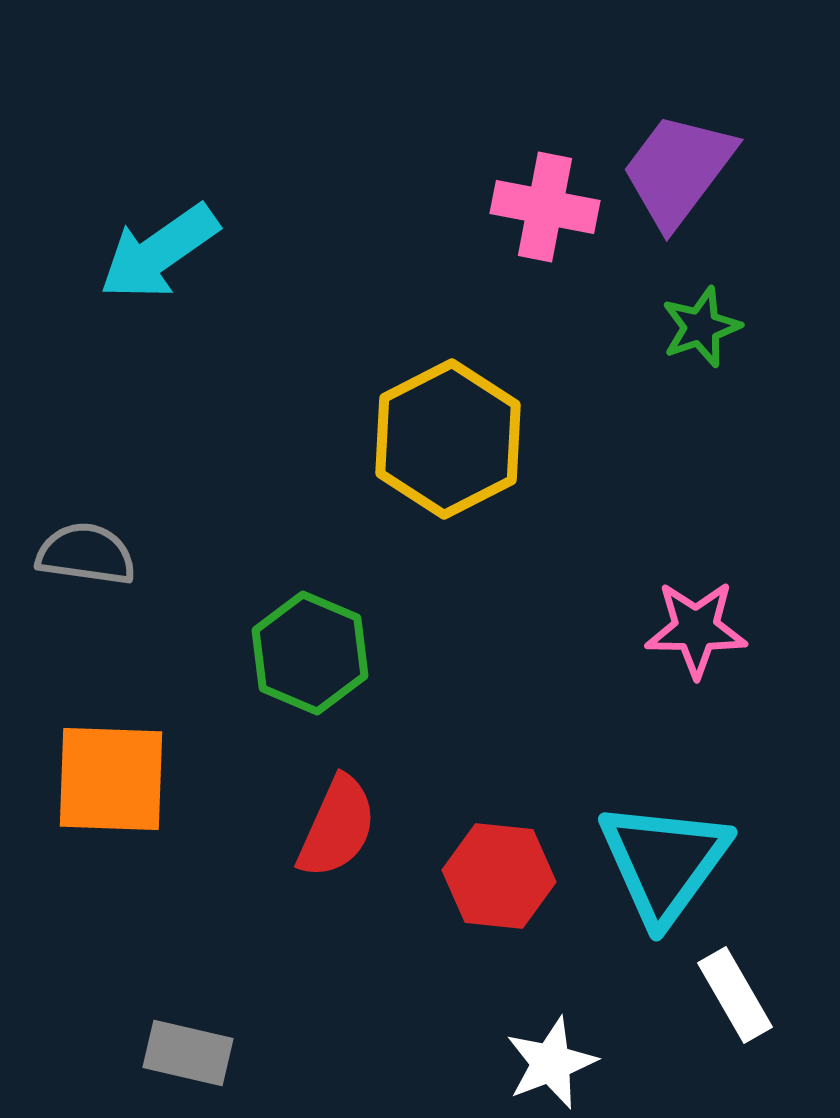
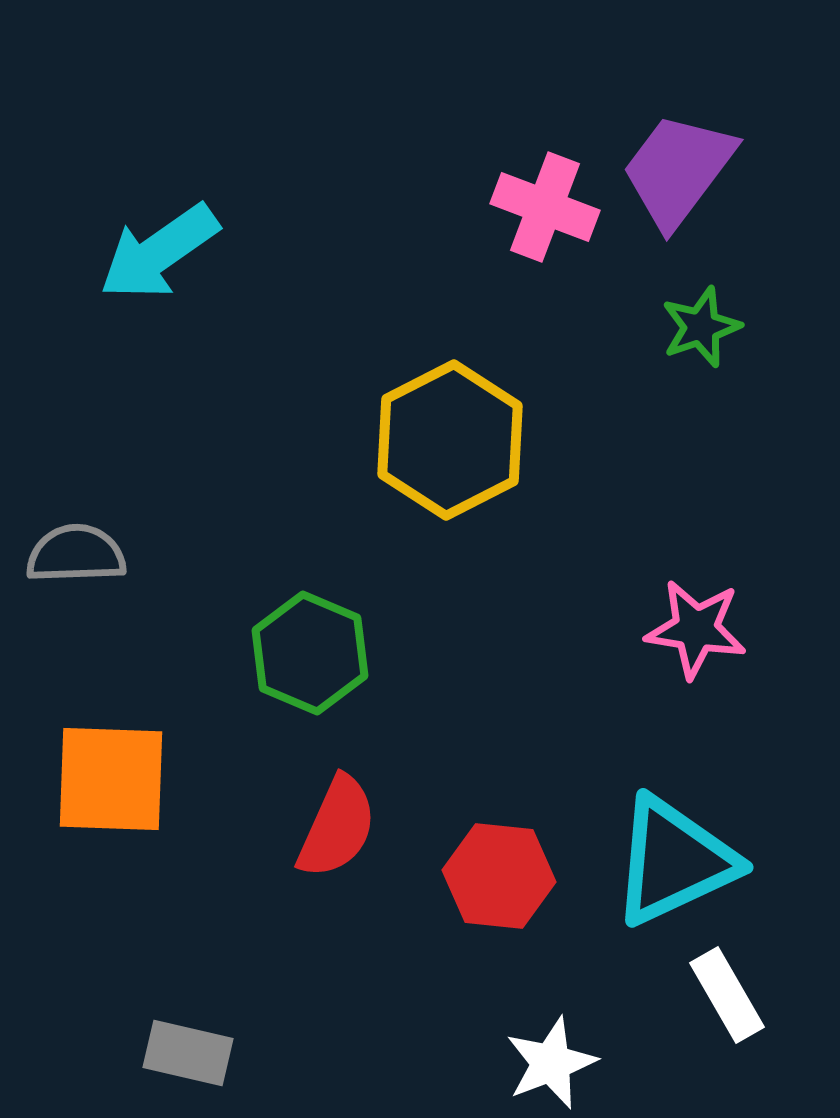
pink cross: rotated 10 degrees clockwise
yellow hexagon: moved 2 px right, 1 px down
gray semicircle: moved 10 px left; rotated 10 degrees counterclockwise
pink star: rotated 8 degrees clockwise
cyan triangle: moved 10 px right, 1 px up; rotated 29 degrees clockwise
white rectangle: moved 8 px left
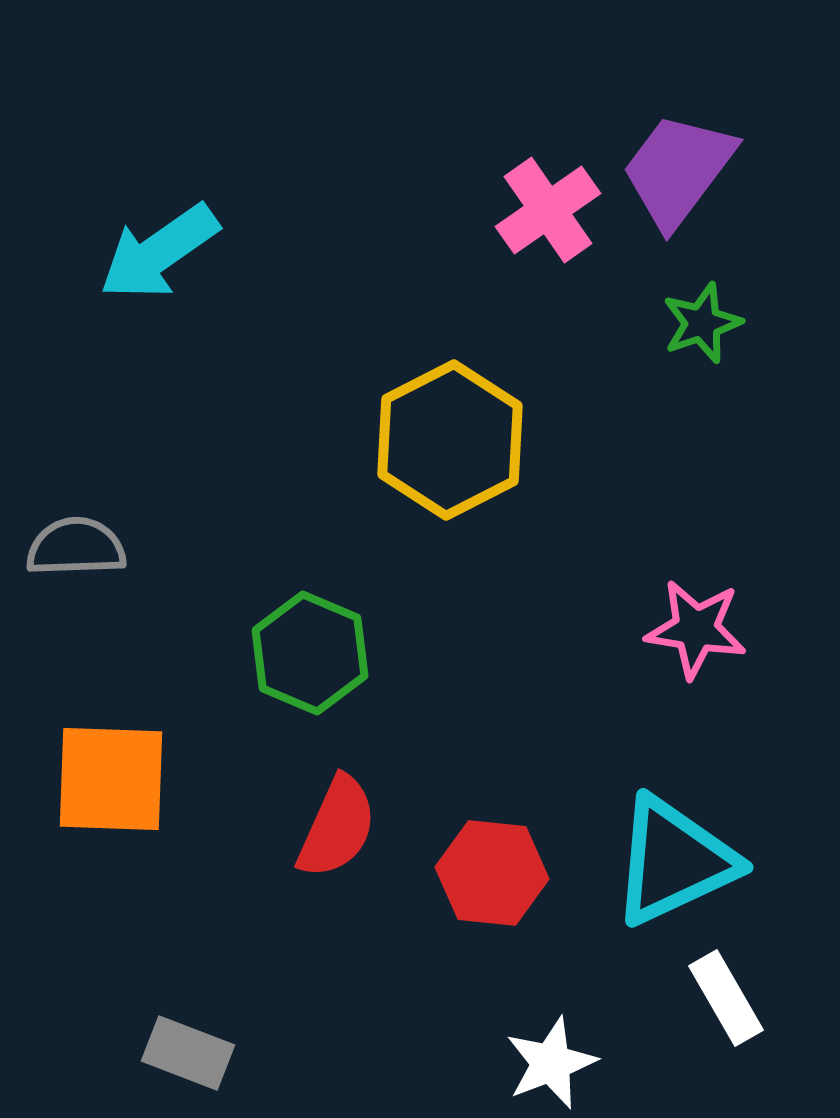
pink cross: moved 3 px right, 3 px down; rotated 34 degrees clockwise
green star: moved 1 px right, 4 px up
gray semicircle: moved 7 px up
red hexagon: moved 7 px left, 3 px up
white rectangle: moved 1 px left, 3 px down
gray rectangle: rotated 8 degrees clockwise
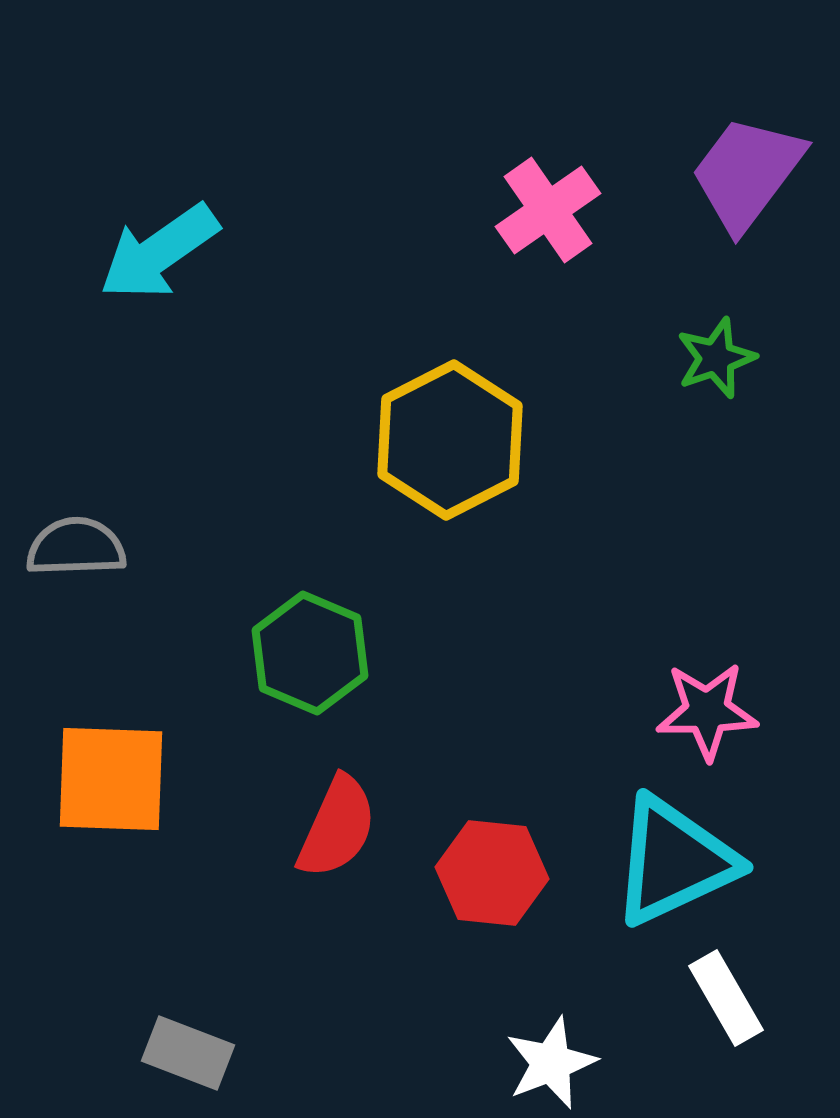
purple trapezoid: moved 69 px right, 3 px down
green star: moved 14 px right, 35 px down
pink star: moved 11 px right, 82 px down; rotated 10 degrees counterclockwise
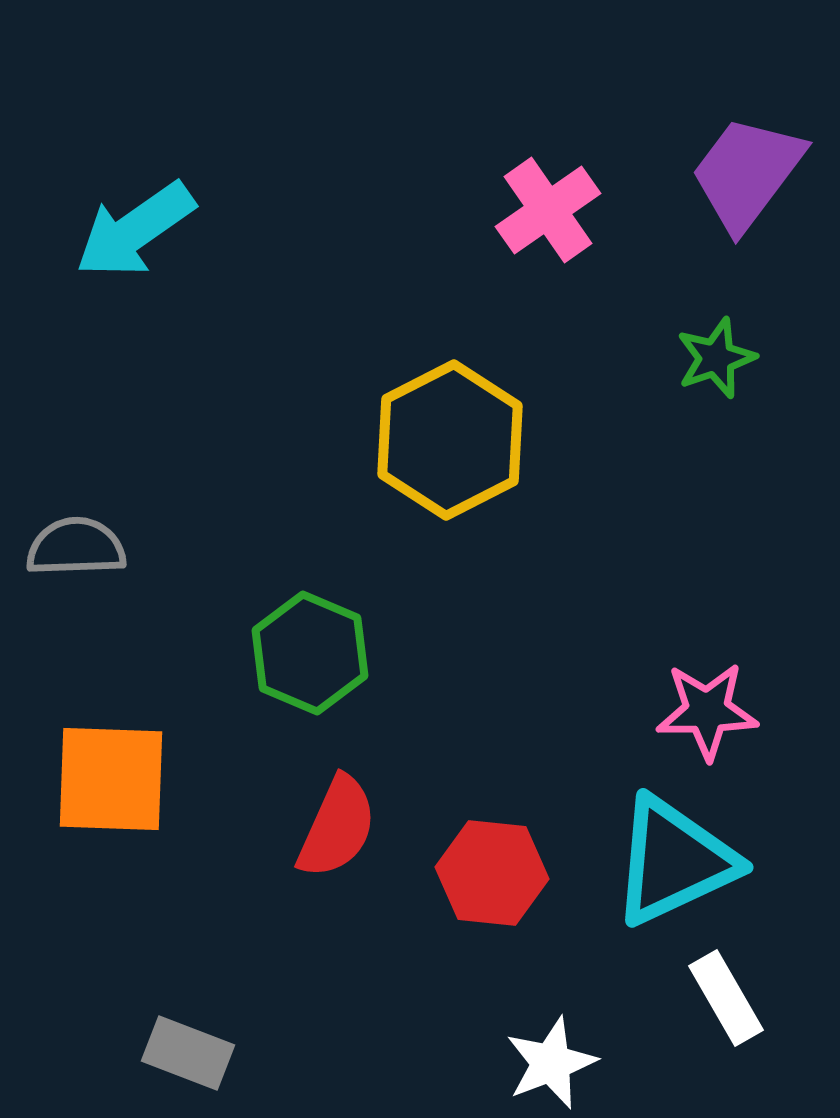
cyan arrow: moved 24 px left, 22 px up
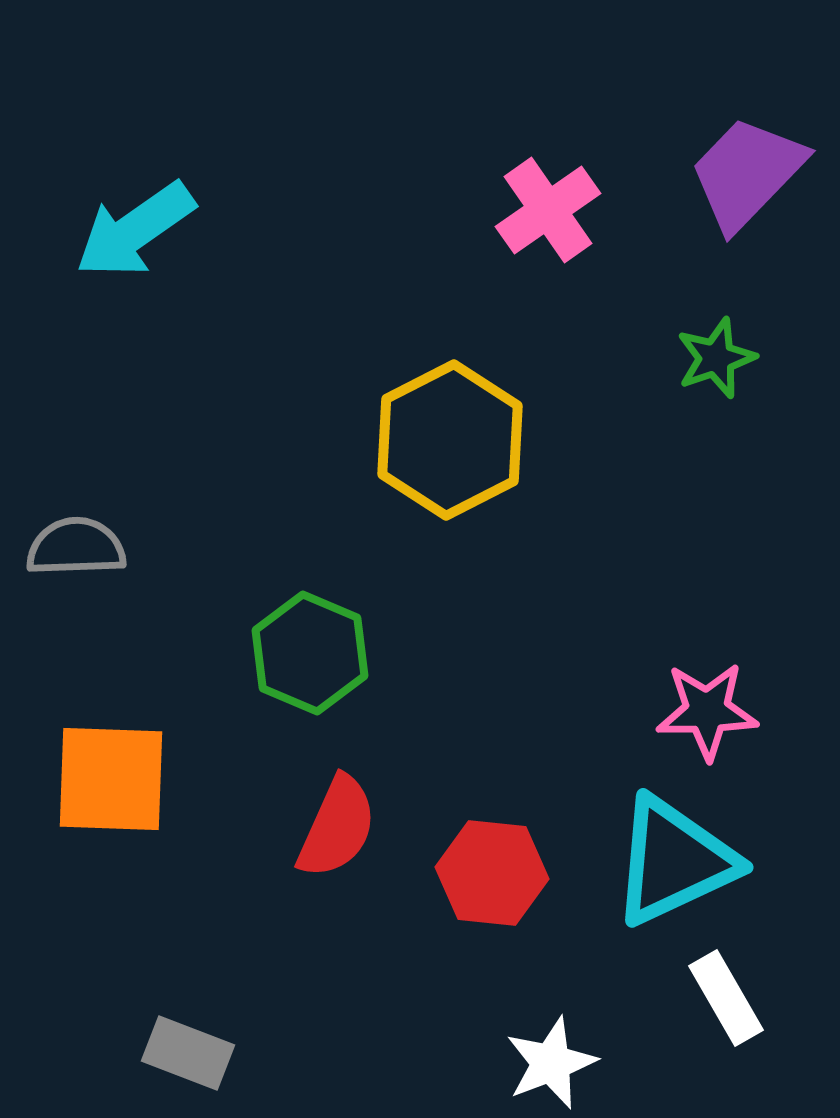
purple trapezoid: rotated 7 degrees clockwise
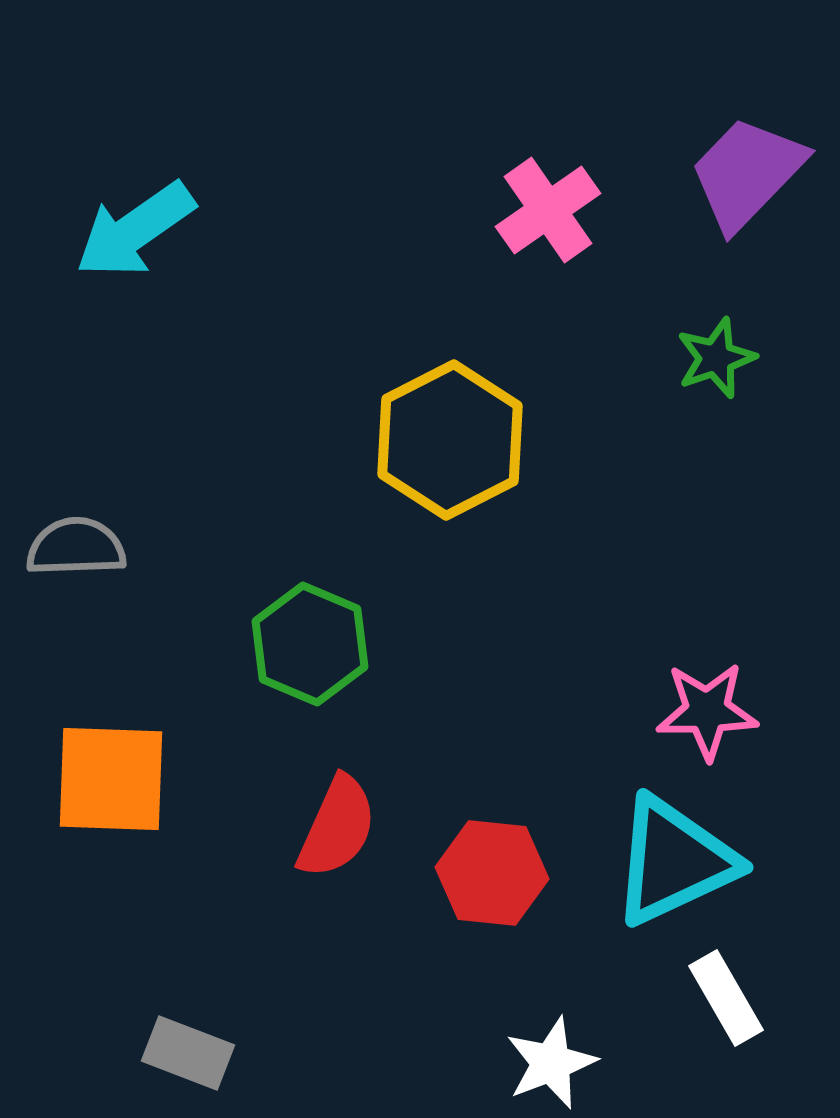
green hexagon: moved 9 px up
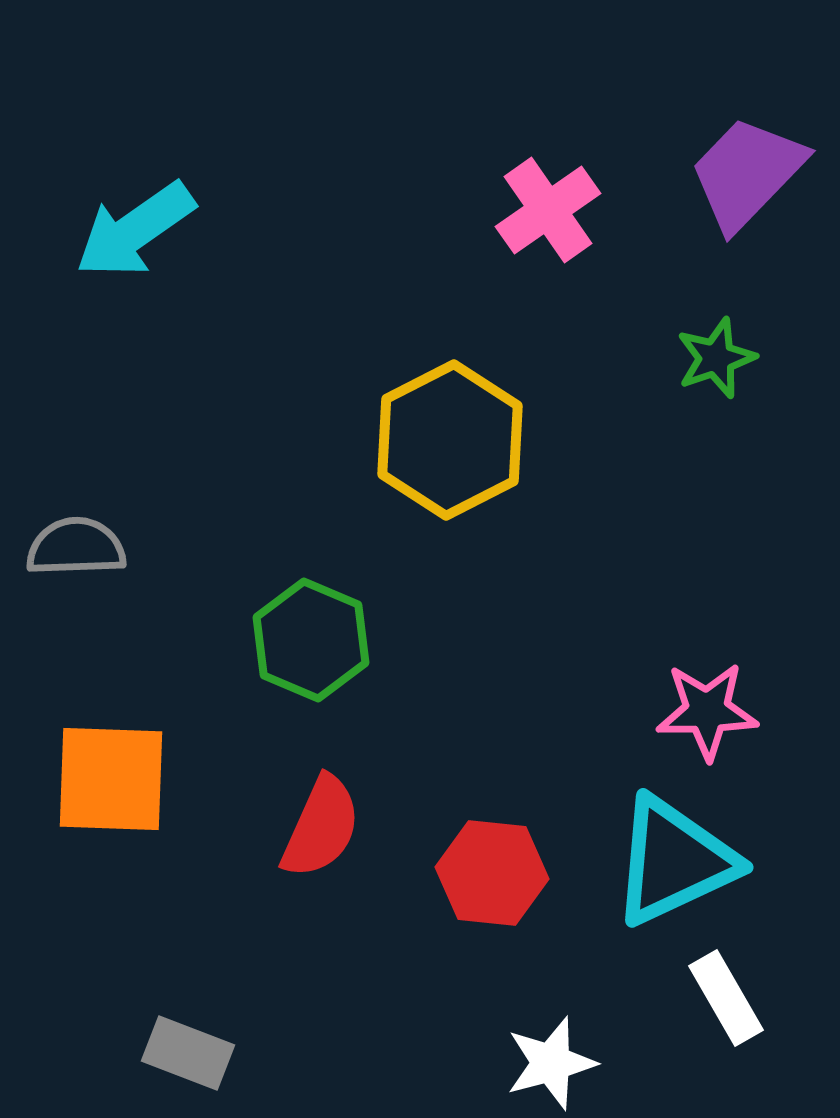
green hexagon: moved 1 px right, 4 px up
red semicircle: moved 16 px left
white star: rotated 6 degrees clockwise
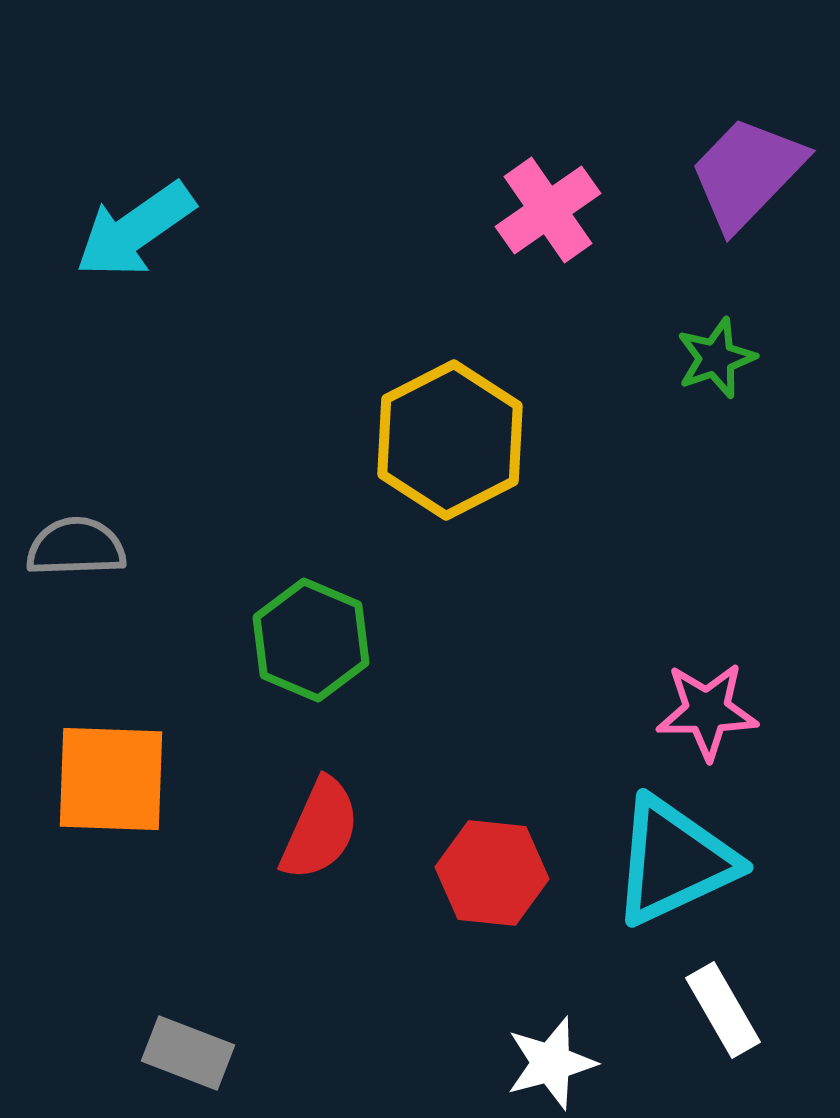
red semicircle: moved 1 px left, 2 px down
white rectangle: moved 3 px left, 12 px down
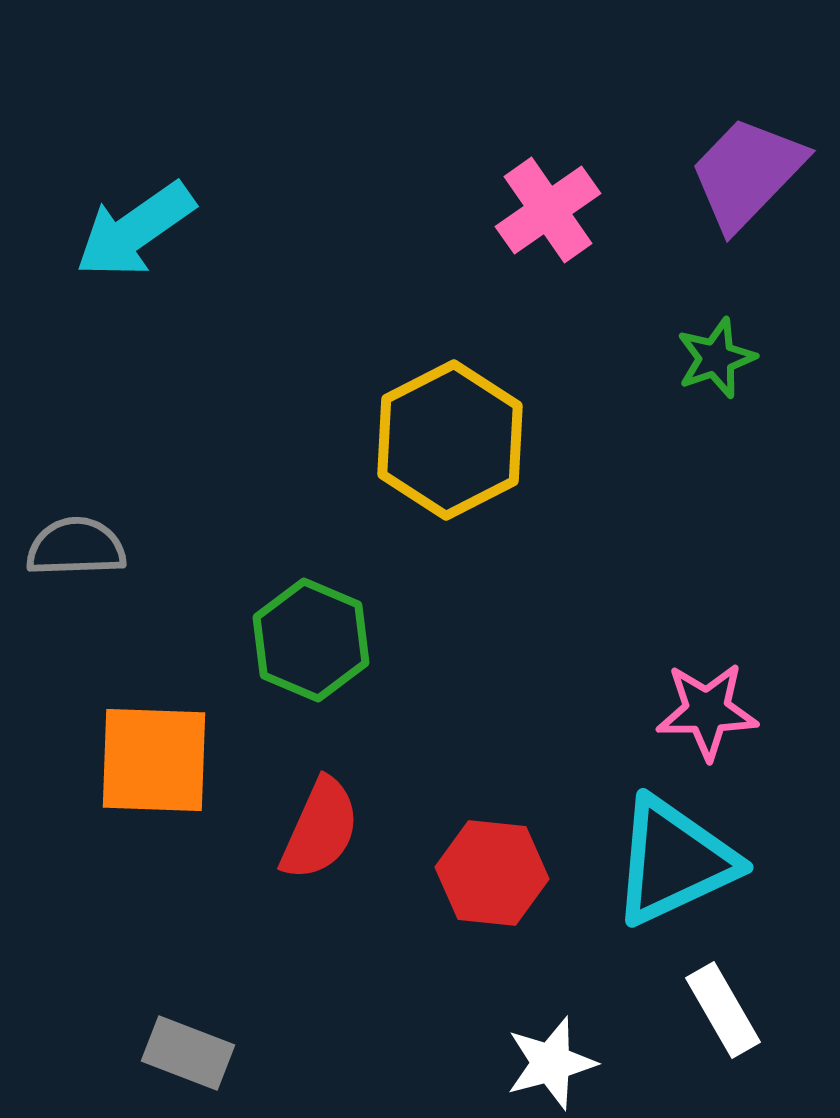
orange square: moved 43 px right, 19 px up
